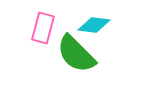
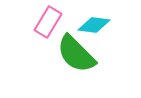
pink rectangle: moved 5 px right, 6 px up; rotated 16 degrees clockwise
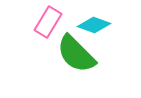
cyan diamond: rotated 12 degrees clockwise
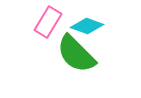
cyan diamond: moved 7 px left, 1 px down
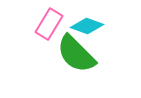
pink rectangle: moved 1 px right, 2 px down
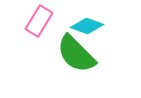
pink rectangle: moved 10 px left, 3 px up
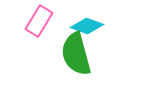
green semicircle: rotated 30 degrees clockwise
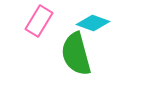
cyan diamond: moved 6 px right, 3 px up
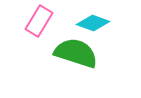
green semicircle: moved 1 px up; rotated 123 degrees clockwise
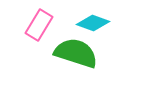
pink rectangle: moved 4 px down
